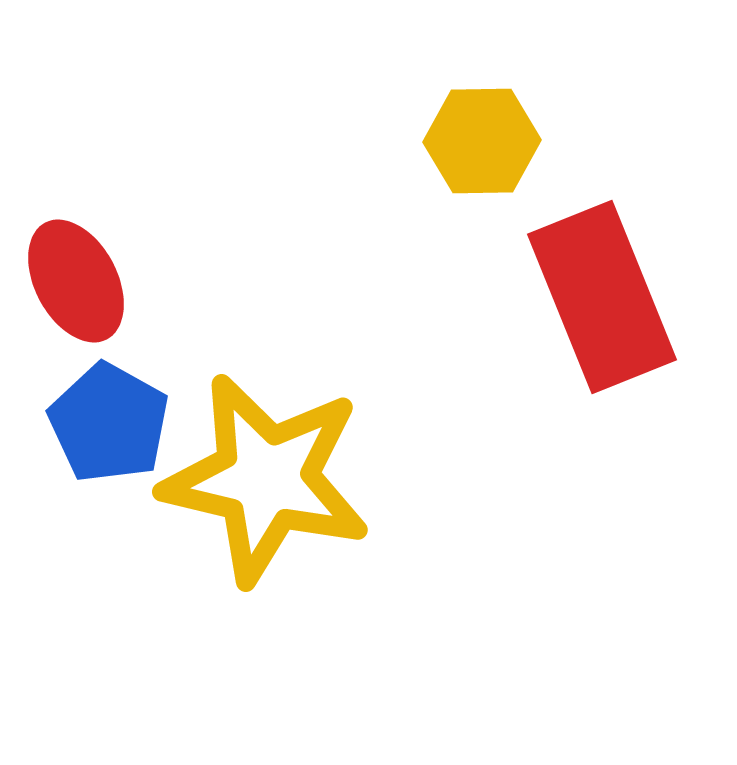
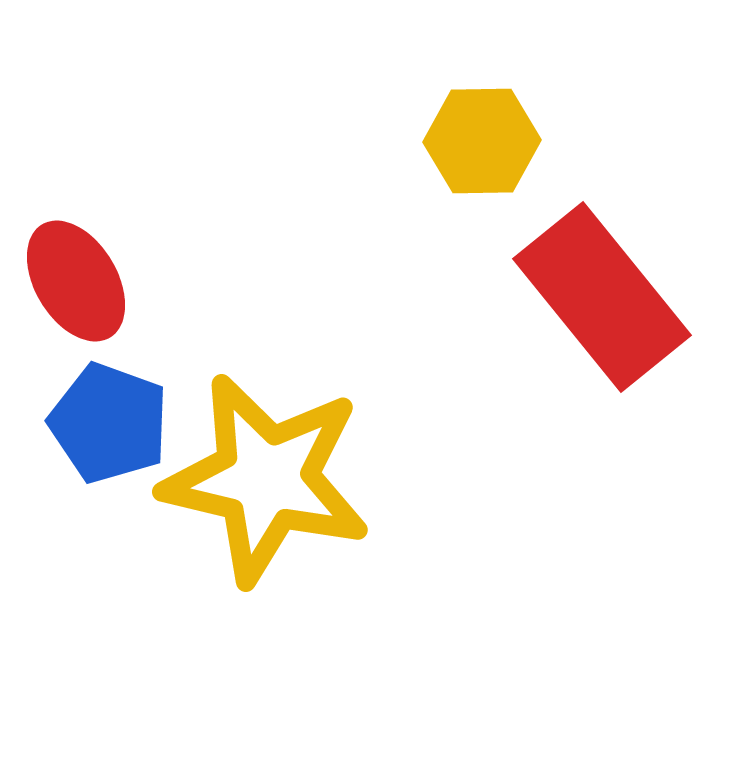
red ellipse: rotated 3 degrees counterclockwise
red rectangle: rotated 17 degrees counterclockwise
blue pentagon: rotated 9 degrees counterclockwise
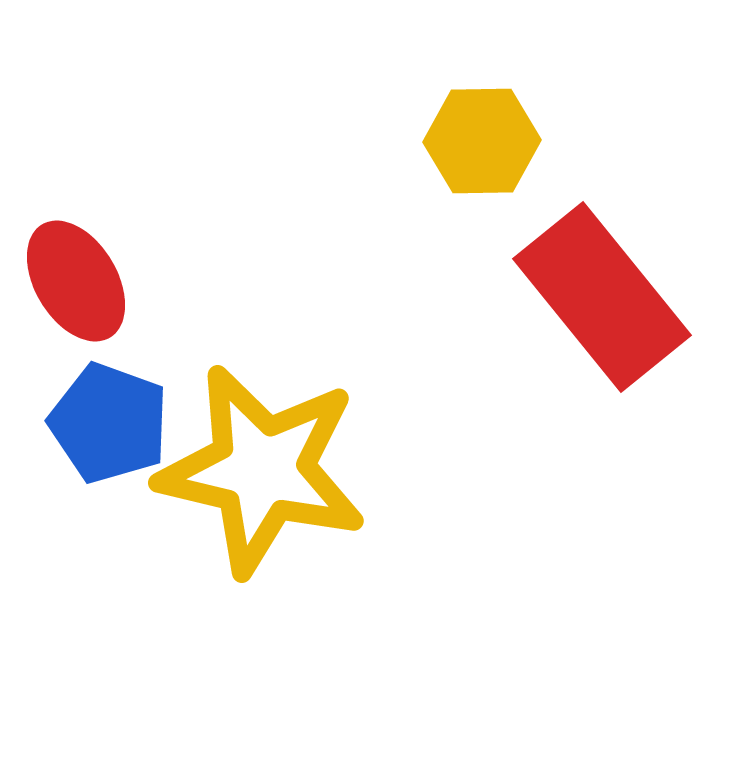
yellow star: moved 4 px left, 9 px up
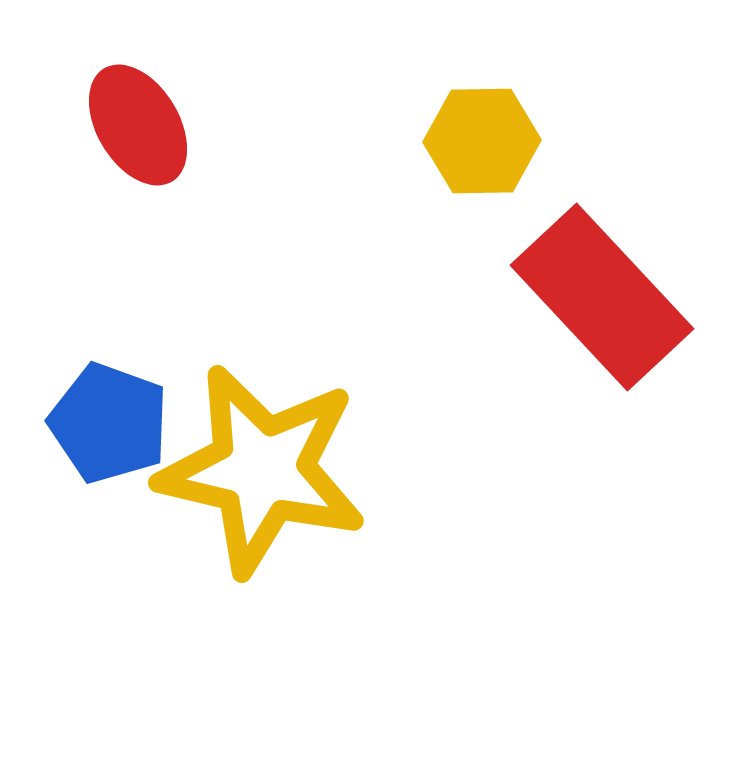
red ellipse: moved 62 px right, 156 px up
red rectangle: rotated 4 degrees counterclockwise
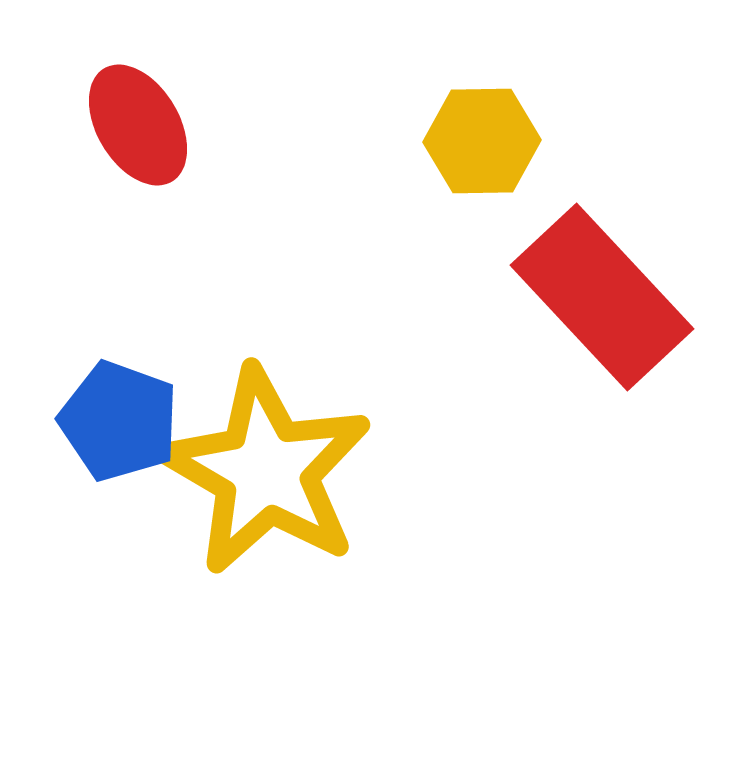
blue pentagon: moved 10 px right, 2 px up
yellow star: moved 4 px right, 1 px down; rotated 17 degrees clockwise
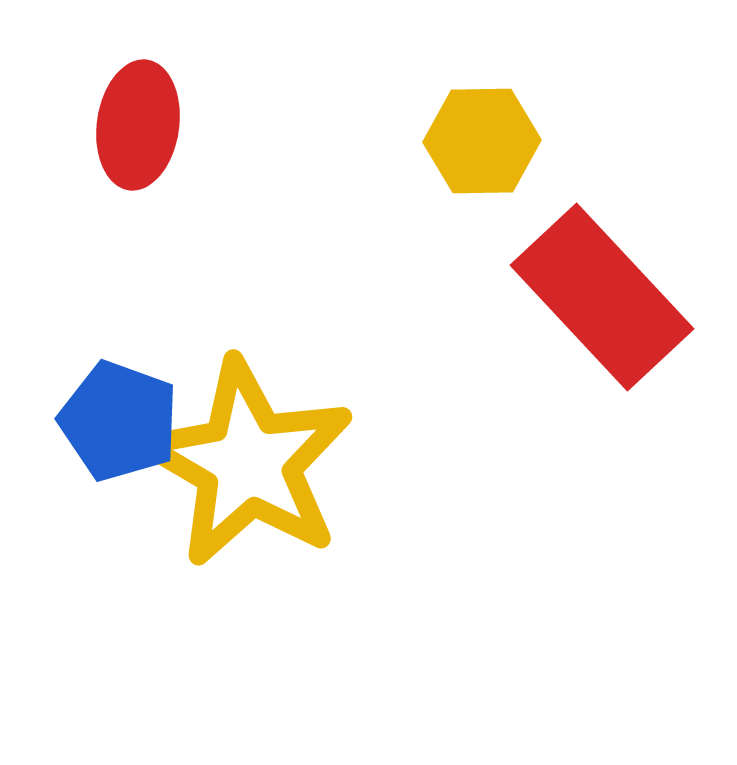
red ellipse: rotated 39 degrees clockwise
yellow star: moved 18 px left, 8 px up
